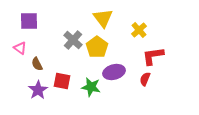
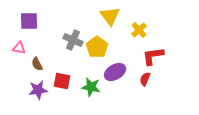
yellow triangle: moved 7 px right, 2 px up
gray cross: rotated 18 degrees counterclockwise
pink triangle: moved 1 px left; rotated 24 degrees counterclockwise
purple ellipse: moved 1 px right; rotated 15 degrees counterclockwise
purple star: rotated 24 degrees clockwise
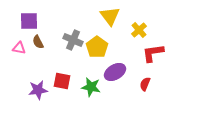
red L-shape: moved 3 px up
brown semicircle: moved 1 px right, 22 px up
red semicircle: moved 5 px down
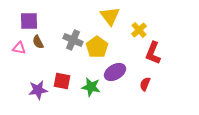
red L-shape: rotated 60 degrees counterclockwise
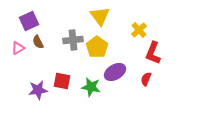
yellow triangle: moved 10 px left
purple square: rotated 24 degrees counterclockwise
gray cross: rotated 30 degrees counterclockwise
pink triangle: moved 1 px left; rotated 40 degrees counterclockwise
red semicircle: moved 1 px right, 5 px up
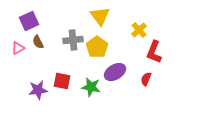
red L-shape: moved 1 px right, 1 px up
